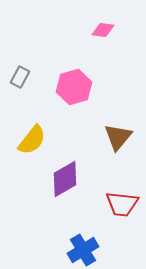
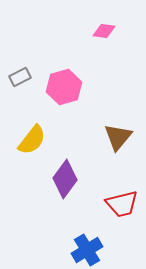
pink diamond: moved 1 px right, 1 px down
gray rectangle: rotated 35 degrees clockwise
pink hexagon: moved 10 px left
purple diamond: rotated 24 degrees counterclockwise
red trapezoid: rotated 20 degrees counterclockwise
blue cross: moved 4 px right
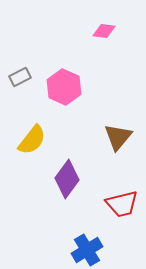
pink hexagon: rotated 20 degrees counterclockwise
purple diamond: moved 2 px right
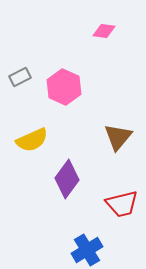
yellow semicircle: rotated 28 degrees clockwise
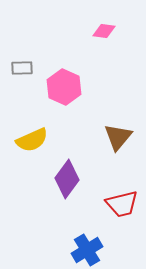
gray rectangle: moved 2 px right, 9 px up; rotated 25 degrees clockwise
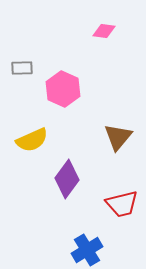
pink hexagon: moved 1 px left, 2 px down
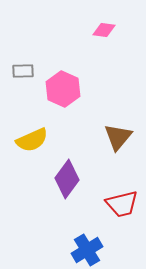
pink diamond: moved 1 px up
gray rectangle: moved 1 px right, 3 px down
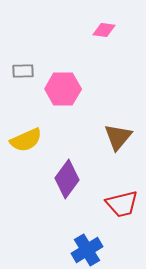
pink hexagon: rotated 24 degrees counterclockwise
yellow semicircle: moved 6 px left
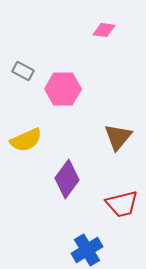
gray rectangle: rotated 30 degrees clockwise
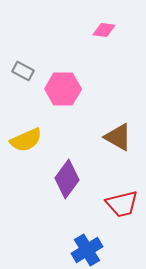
brown triangle: rotated 40 degrees counterclockwise
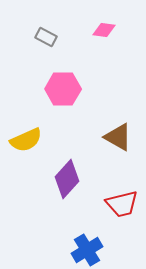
gray rectangle: moved 23 px right, 34 px up
purple diamond: rotated 6 degrees clockwise
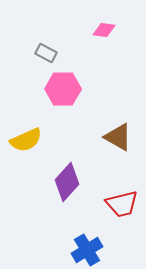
gray rectangle: moved 16 px down
purple diamond: moved 3 px down
